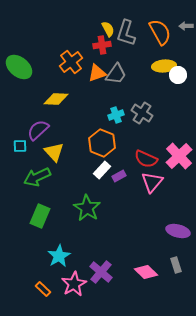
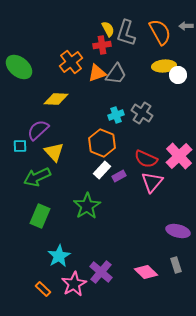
green star: moved 2 px up; rotated 8 degrees clockwise
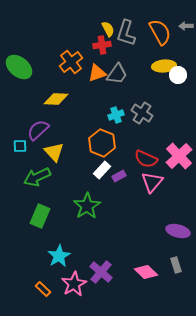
gray trapezoid: moved 1 px right
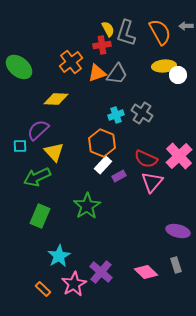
white rectangle: moved 1 px right, 5 px up
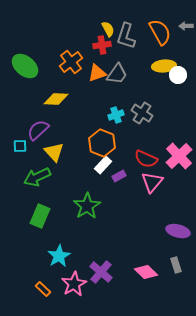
gray L-shape: moved 3 px down
green ellipse: moved 6 px right, 1 px up
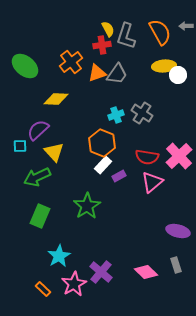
red semicircle: moved 1 px right, 2 px up; rotated 15 degrees counterclockwise
pink triangle: rotated 10 degrees clockwise
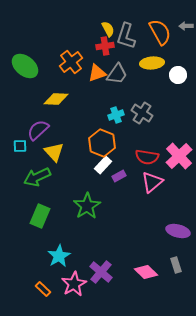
red cross: moved 3 px right, 1 px down
yellow ellipse: moved 12 px left, 3 px up
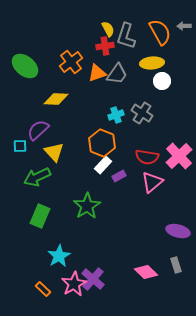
gray arrow: moved 2 px left
white circle: moved 16 px left, 6 px down
purple cross: moved 8 px left, 7 px down
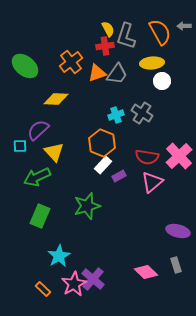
green star: rotated 16 degrees clockwise
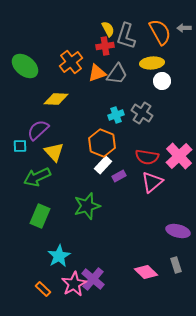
gray arrow: moved 2 px down
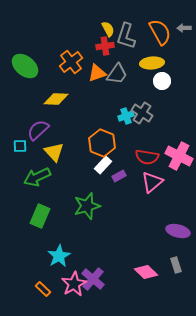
cyan cross: moved 10 px right, 1 px down
pink cross: rotated 20 degrees counterclockwise
